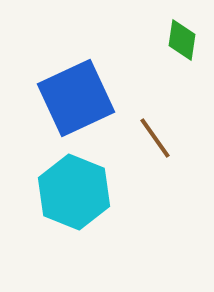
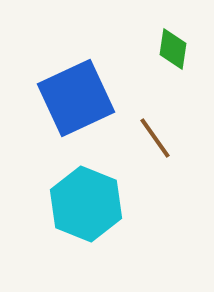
green diamond: moved 9 px left, 9 px down
cyan hexagon: moved 12 px right, 12 px down
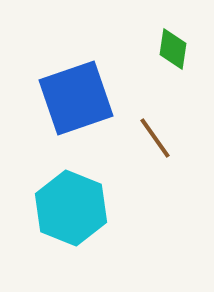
blue square: rotated 6 degrees clockwise
cyan hexagon: moved 15 px left, 4 px down
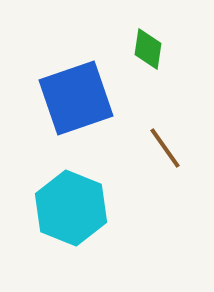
green diamond: moved 25 px left
brown line: moved 10 px right, 10 px down
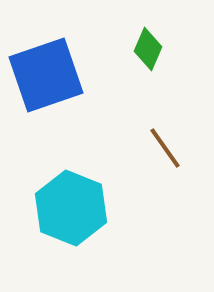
green diamond: rotated 15 degrees clockwise
blue square: moved 30 px left, 23 px up
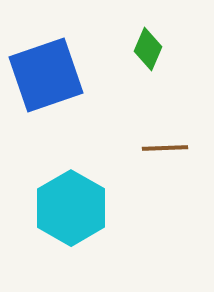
brown line: rotated 57 degrees counterclockwise
cyan hexagon: rotated 8 degrees clockwise
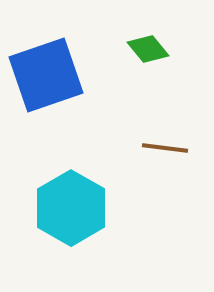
green diamond: rotated 63 degrees counterclockwise
brown line: rotated 9 degrees clockwise
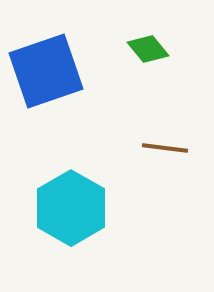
blue square: moved 4 px up
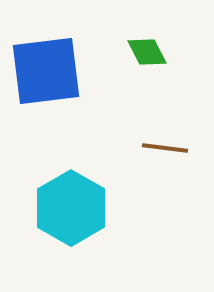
green diamond: moved 1 px left, 3 px down; rotated 12 degrees clockwise
blue square: rotated 12 degrees clockwise
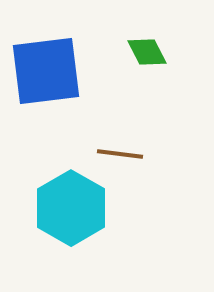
brown line: moved 45 px left, 6 px down
